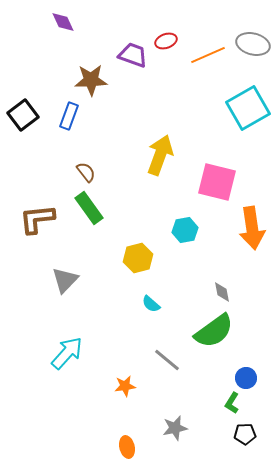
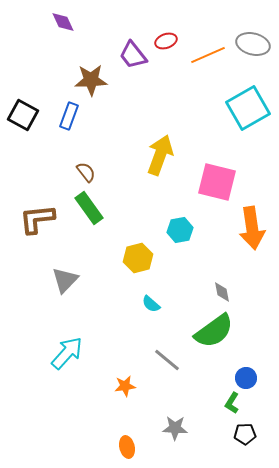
purple trapezoid: rotated 148 degrees counterclockwise
black square: rotated 24 degrees counterclockwise
cyan hexagon: moved 5 px left
gray star: rotated 15 degrees clockwise
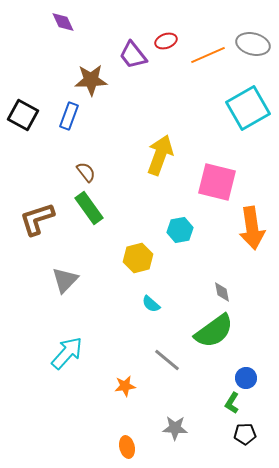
brown L-shape: rotated 12 degrees counterclockwise
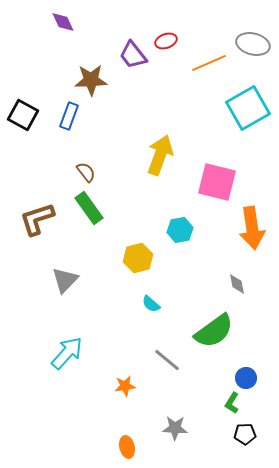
orange line: moved 1 px right, 8 px down
gray diamond: moved 15 px right, 8 px up
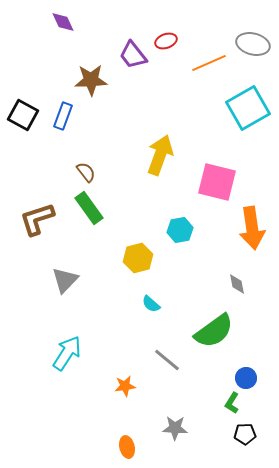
blue rectangle: moved 6 px left
cyan arrow: rotated 9 degrees counterclockwise
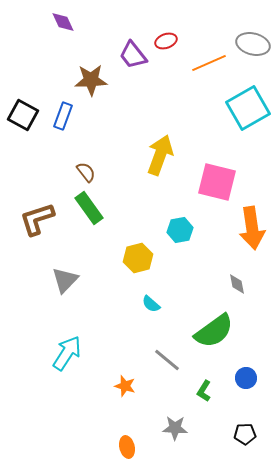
orange star: rotated 25 degrees clockwise
green L-shape: moved 28 px left, 12 px up
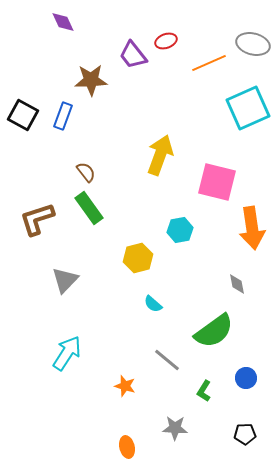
cyan square: rotated 6 degrees clockwise
cyan semicircle: moved 2 px right
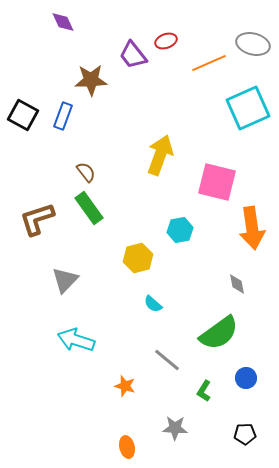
green semicircle: moved 5 px right, 2 px down
cyan arrow: moved 9 px right, 13 px up; rotated 105 degrees counterclockwise
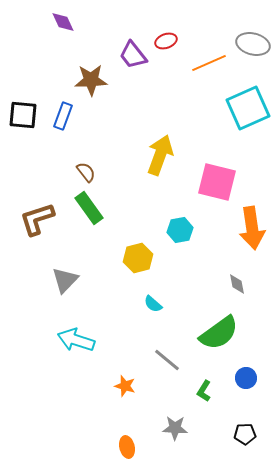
black square: rotated 24 degrees counterclockwise
